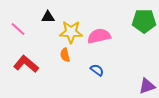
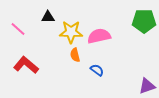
orange semicircle: moved 10 px right
red L-shape: moved 1 px down
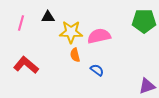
pink line: moved 3 px right, 6 px up; rotated 63 degrees clockwise
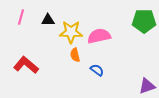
black triangle: moved 3 px down
pink line: moved 6 px up
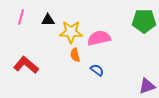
pink semicircle: moved 2 px down
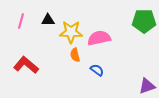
pink line: moved 4 px down
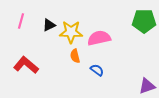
black triangle: moved 1 px right, 5 px down; rotated 24 degrees counterclockwise
orange semicircle: moved 1 px down
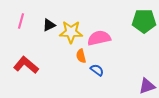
orange semicircle: moved 6 px right
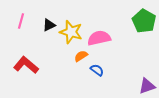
green pentagon: rotated 30 degrees clockwise
yellow star: rotated 15 degrees clockwise
orange semicircle: rotated 72 degrees clockwise
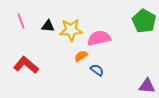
pink line: rotated 35 degrees counterclockwise
black triangle: moved 1 px left, 1 px down; rotated 32 degrees clockwise
yellow star: moved 2 px up; rotated 20 degrees counterclockwise
purple triangle: rotated 24 degrees clockwise
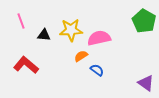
black triangle: moved 4 px left, 9 px down
purple triangle: moved 1 px left, 3 px up; rotated 30 degrees clockwise
